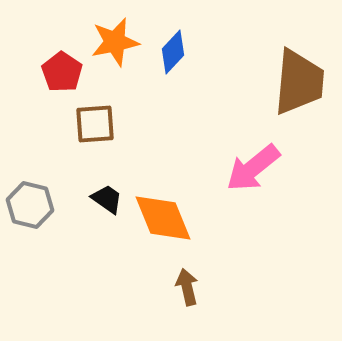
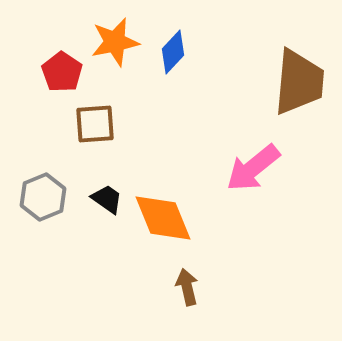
gray hexagon: moved 13 px right, 8 px up; rotated 24 degrees clockwise
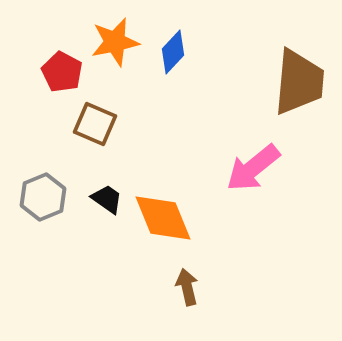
red pentagon: rotated 6 degrees counterclockwise
brown square: rotated 27 degrees clockwise
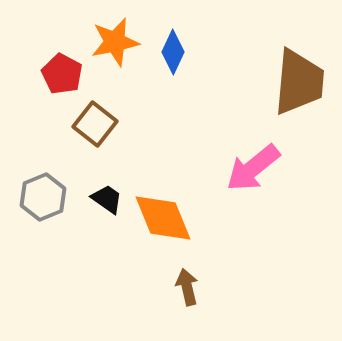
blue diamond: rotated 18 degrees counterclockwise
red pentagon: moved 2 px down
brown square: rotated 15 degrees clockwise
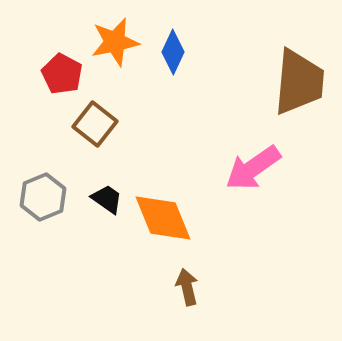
pink arrow: rotated 4 degrees clockwise
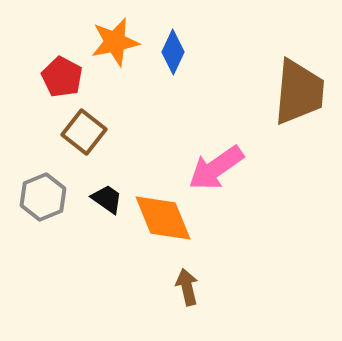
red pentagon: moved 3 px down
brown trapezoid: moved 10 px down
brown square: moved 11 px left, 8 px down
pink arrow: moved 37 px left
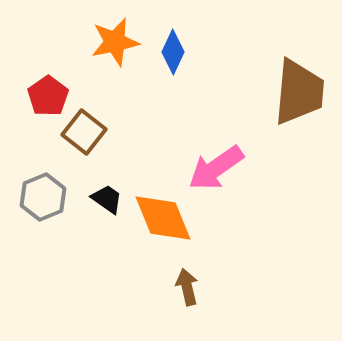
red pentagon: moved 14 px left, 19 px down; rotated 9 degrees clockwise
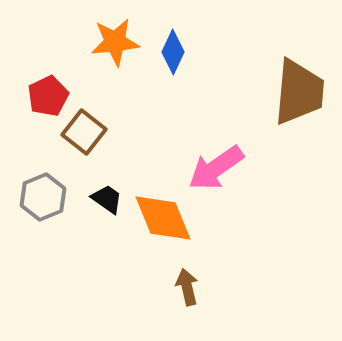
orange star: rotated 6 degrees clockwise
red pentagon: rotated 9 degrees clockwise
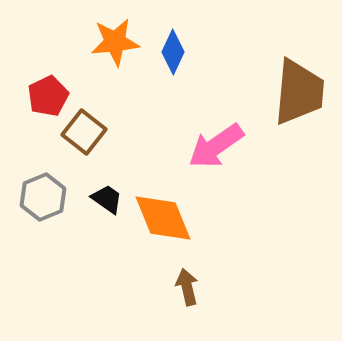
pink arrow: moved 22 px up
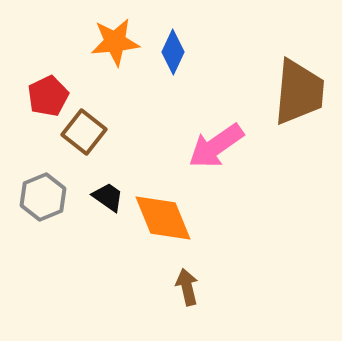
black trapezoid: moved 1 px right, 2 px up
